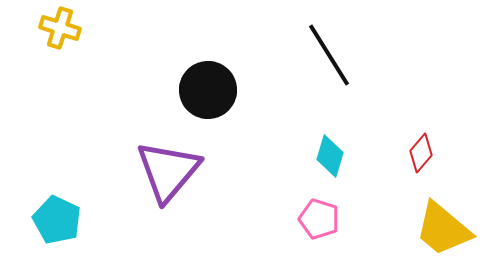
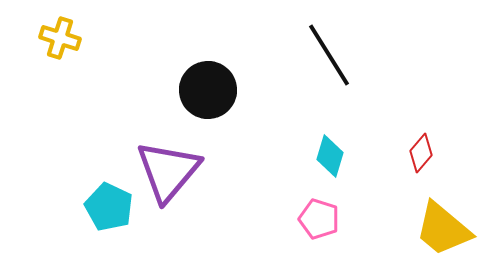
yellow cross: moved 10 px down
cyan pentagon: moved 52 px right, 13 px up
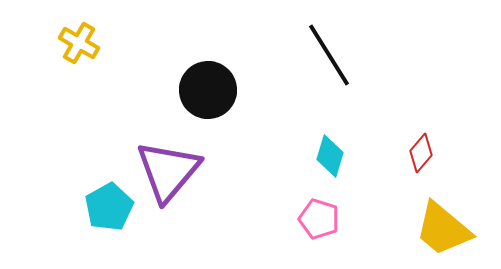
yellow cross: moved 19 px right, 5 px down; rotated 12 degrees clockwise
cyan pentagon: rotated 18 degrees clockwise
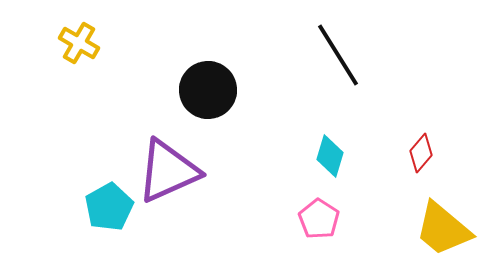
black line: moved 9 px right
purple triangle: rotated 26 degrees clockwise
pink pentagon: rotated 15 degrees clockwise
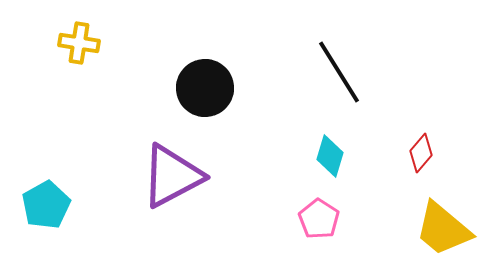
yellow cross: rotated 21 degrees counterclockwise
black line: moved 1 px right, 17 px down
black circle: moved 3 px left, 2 px up
purple triangle: moved 4 px right, 5 px down; rotated 4 degrees counterclockwise
cyan pentagon: moved 63 px left, 2 px up
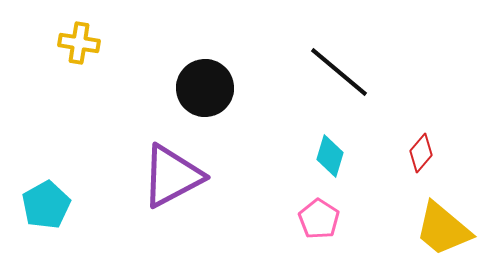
black line: rotated 18 degrees counterclockwise
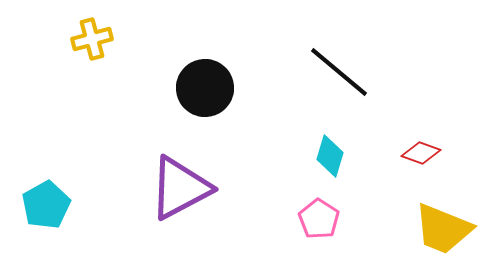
yellow cross: moved 13 px right, 4 px up; rotated 24 degrees counterclockwise
red diamond: rotated 69 degrees clockwise
purple triangle: moved 8 px right, 12 px down
yellow trapezoid: rotated 18 degrees counterclockwise
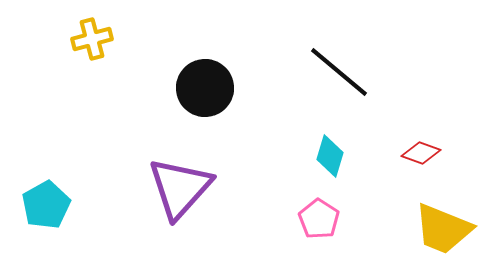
purple triangle: rotated 20 degrees counterclockwise
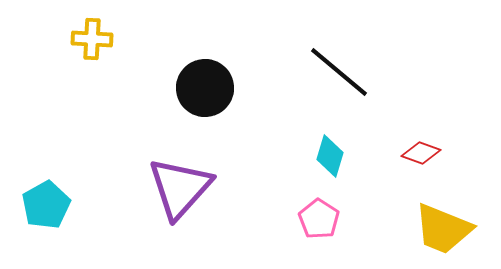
yellow cross: rotated 18 degrees clockwise
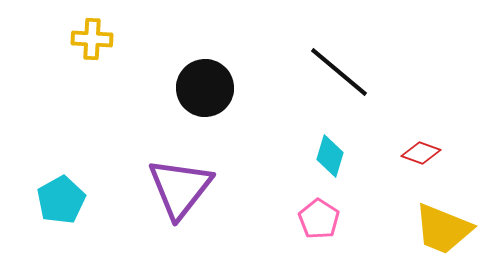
purple triangle: rotated 4 degrees counterclockwise
cyan pentagon: moved 15 px right, 5 px up
